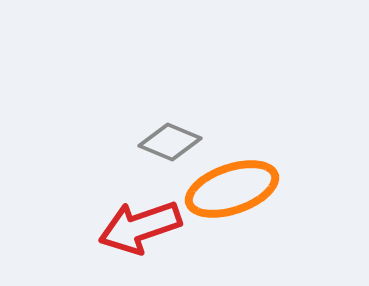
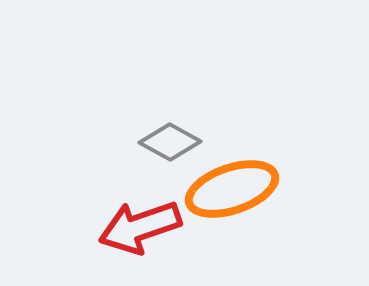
gray diamond: rotated 6 degrees clockwise
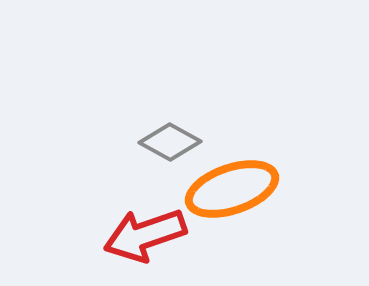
red arrow: moved 5 px right, 8 px down
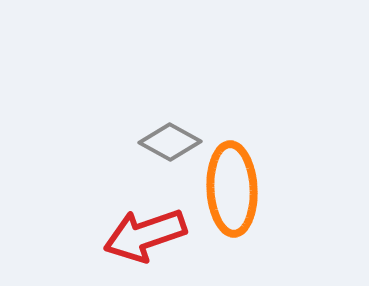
orange ellipse: rotated 74 degrees counterclockwise
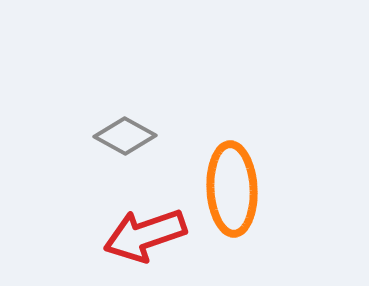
gray diamond: moved 45 px left, 6 px up
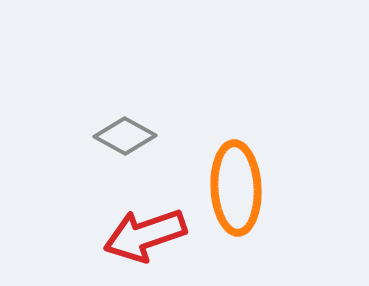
orange ellipse: moved 4 px right, 1 px up
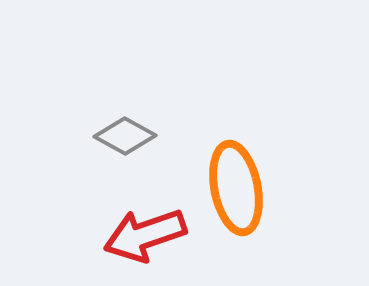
orange ellipse: rotated 8 degrees counterclockwise
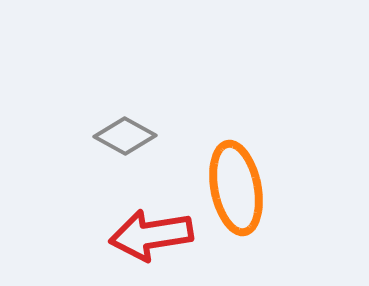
red arrow: moved 6 px right; rotated 10 degrees clockwise
